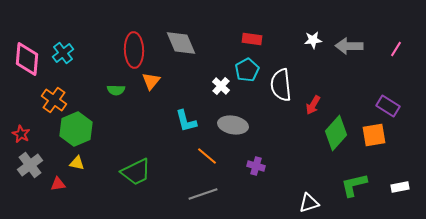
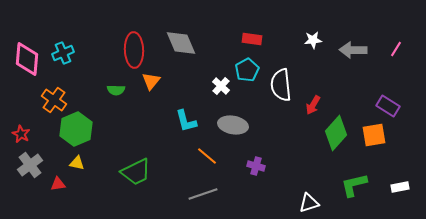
gray arrow: moved 4 px right, 4 px down
cyan cross: rotated 15 degrees clockwise
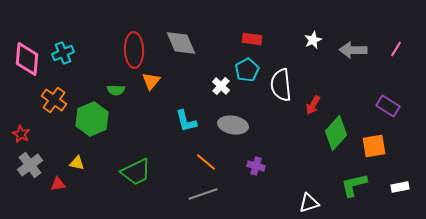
white star: rotated 18 degrees counterclockwise
green hexagon: moved 16 px right, 10 px up
orange square: moved 11 px down
orange line: moved 1 px left, 6 px down
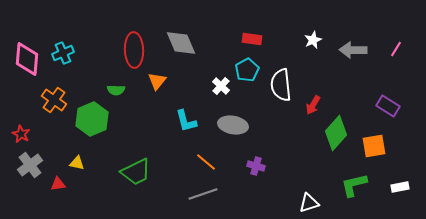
orange triangle: moved 6 px right
